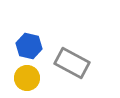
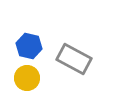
gray rectangle: moved 2 px right, 4 px up
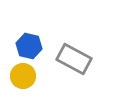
yellow circle: moved 4 px left, 2 px up
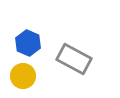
blue hexagon: moved 1 px left, 3 px up; rotated 10 degrees clockwise
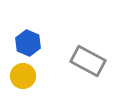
gray rectangle: moved 14 px right, 2 px down
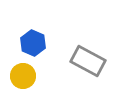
blue hexagon: moved 5 px right
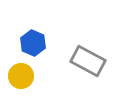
yellow circle: moved 2 px left
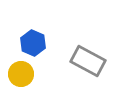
yellow circle: moved 2 px up
